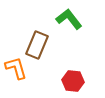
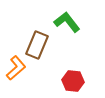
green L-shape: moved 2 px left, 3 px down
orange L-shape: rotated 65 degrees clockwise
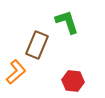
green L-shape: rotated 20 degrees clockwise
orange L-shape: moved 4 px down
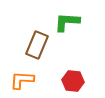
green L-shape: rotated 68 degrees counterclockwise
orange L-shape: moved 6 px right, 8 px down; rotated 135 degrees counterclockwise
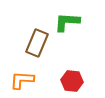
brown rectangle: moved 2 px up
red hexagon: moved 1 px left
